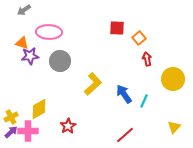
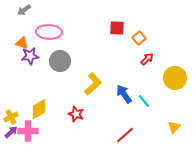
red arrow: rotated 56 degrees clockwise
yellow circle: moved 2 px right, 1 px up
cyan line: rotated 64 degrees counterclockwise
red star: moved 8 px right, 12 px up; rotated 21 degrees counterclockwise
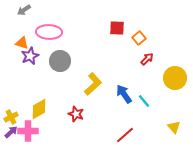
purple star: rotated 18 degrees counterclockwise
yellow triangle: rotated 24 degrees counterclockwise
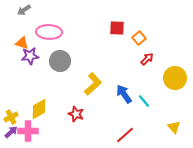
purple star: rotated 18 degrees clockwise
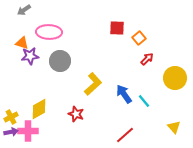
purple arrow: rotated 32 degrees clockwise
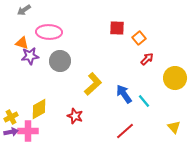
red star: moved 1 px left, 2 px down
red line: moved 4 px up
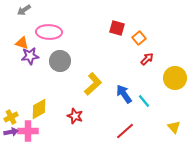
red square: rotated 14 degrees clockwise
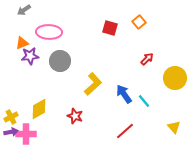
red square: moved 7 px left
orange square: moved 16 px up
orange triangle: rotated 40 degrees counterclockwise
pink cross: moved 2 px left, 3 px down
